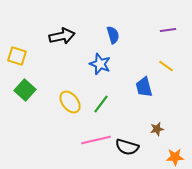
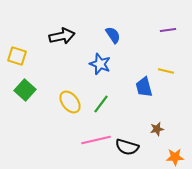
blue semicircle: rotated 18 degrees counterclockwise
yellow line: moved 5 px down; rotated 21 degrees counterclockwise
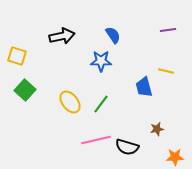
blue star: moved 1 px right, 3 px up; rotated 20 degrees counterclockwise
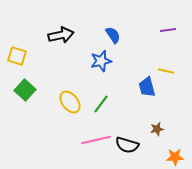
black arrow: moved 1 px left, 1 px up
blue star: rotated 15 degrees counterclockwise
blue trapezoid: moved 3 px right
black semicircle: moved 2 px up
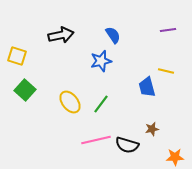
brown star: moved 5 px left
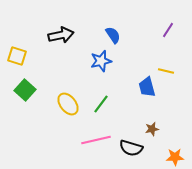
purple line: rotated 49 degrees counterclockwise
yellow ellipse: moved 2 px left, 2 px down
black semicircle: moved 4 px right, 3 px down
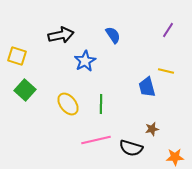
blue star: moved 16 px left; rotated 15 degrees counterclockwise
green line: rotated 36 degrees counterclockwise
